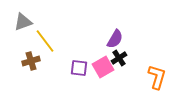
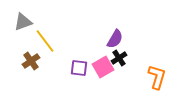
brown cross: rotated 18 degrees counterclockwise
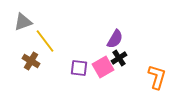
brown cross: rotated 24 degrees counterclockwise
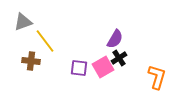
brown cross: rotated 24 degrees counterclockwise
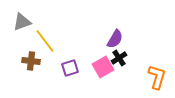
gray triangle: moved 1 px left
purple square: moved 9 px left; rotated 24 degrees counterclockwise
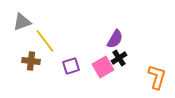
purple square: moved 1 px right, 2 px up
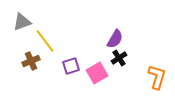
brown cross: rotated 30 degrees counterclockwise
pink square: moved 6 px left, 6 px down
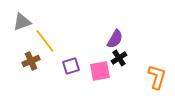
pink square: moved 3 px right, 2 px up; rotated 20 degrees clockwise
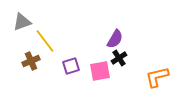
orange L-shape: rotated 120 degrees counterclockwise
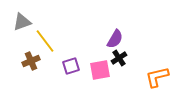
pink square: moved 1 px up
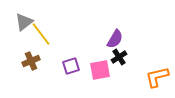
gray triangle: moved 2 px right; rotated 18 degrees counterclockwise
yellow line: moved 4 px left, 7 px up
black cross: moved 1 px up
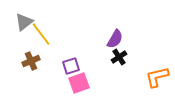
pink square: moved 21 px left, 13 px down; rotated 10 degrees counterclockwise
